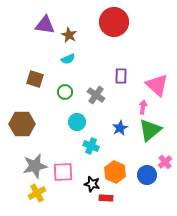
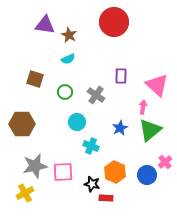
yellow cross: moved 12 px left
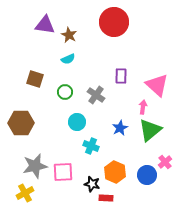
brown hexagon: moved 1 px left, 1 px up
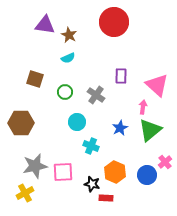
cyan semicircle: moved 1 px up
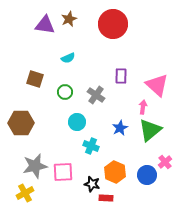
red circle: moved 1 px left, 2 px down
brown star: moved 16 px up; rotated 21 degrees clockwise
